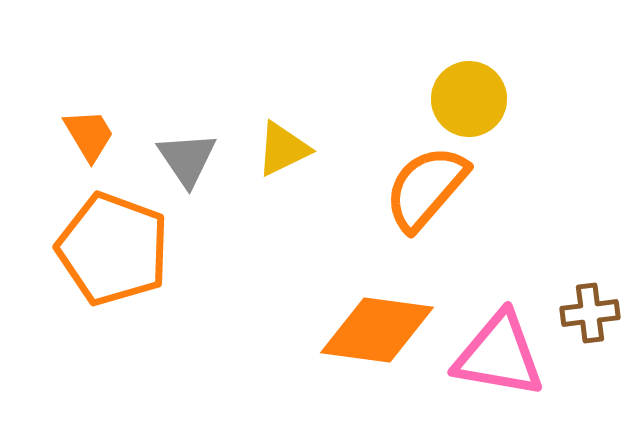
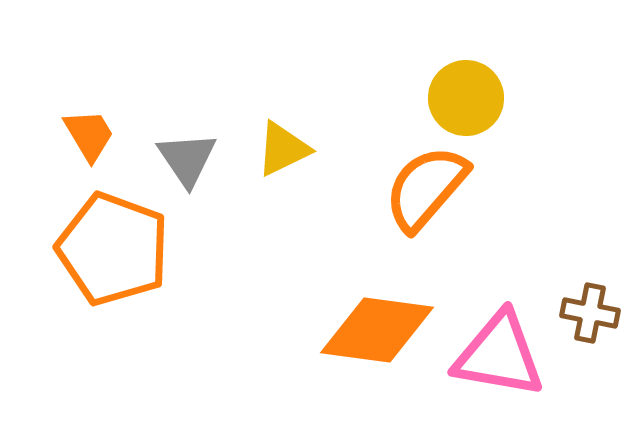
yellow circle: moved 3 px left, 1 px up
brown cross: rotated 18 degrees clockwise
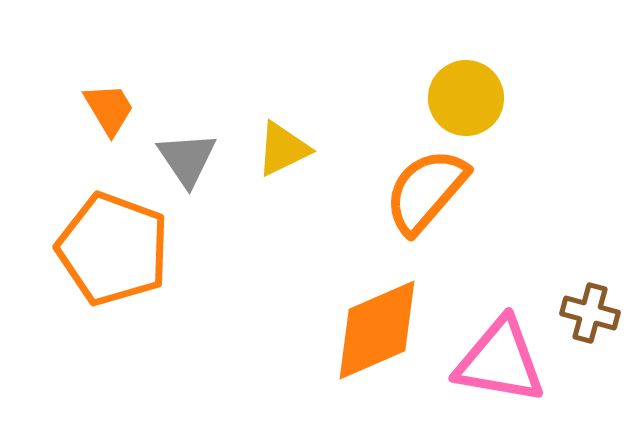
orange trapezoid: moved 20 px right, 26 px up
orange semicircle: moved 3 px down
brown cross: rotated 4 degrees clockwise
orange diamond: rotated 31 degrees counterclockwise
pink triangle: moved 1 px right, 6 px down
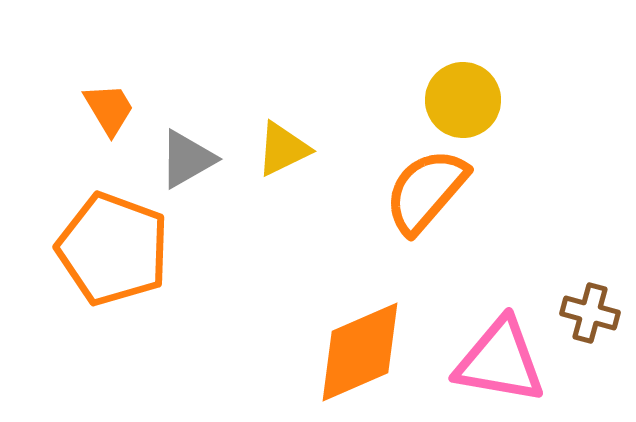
yellow circle: moved 3 px left, 2 px down
gray triangle: rotated 34 degrees clockwise
orange diamond: moved 17 px left, 22 px down
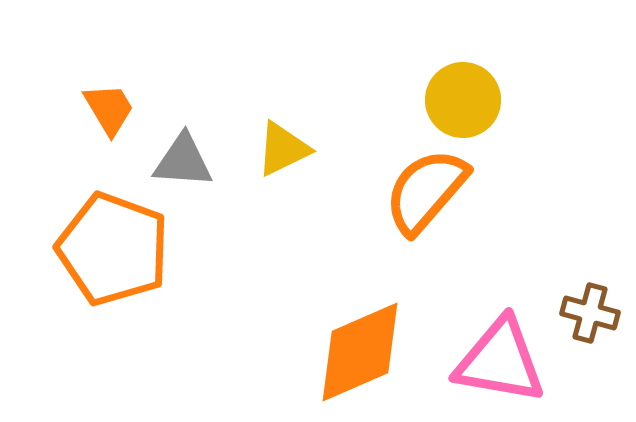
gray triangle: moved 4 px left, 2 px down; rotated 34 degrees clockwise
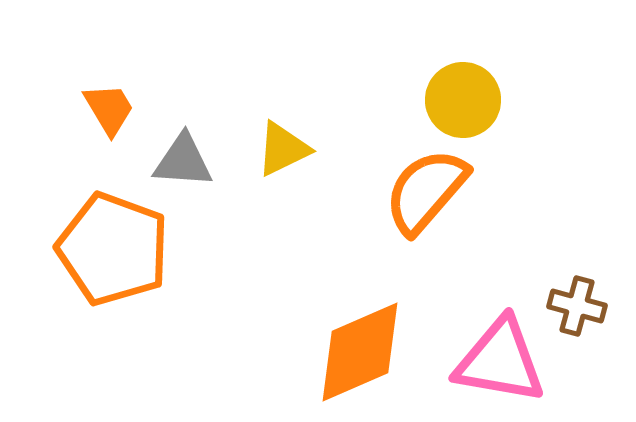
brown cross: moved 13 px left, 7 px up
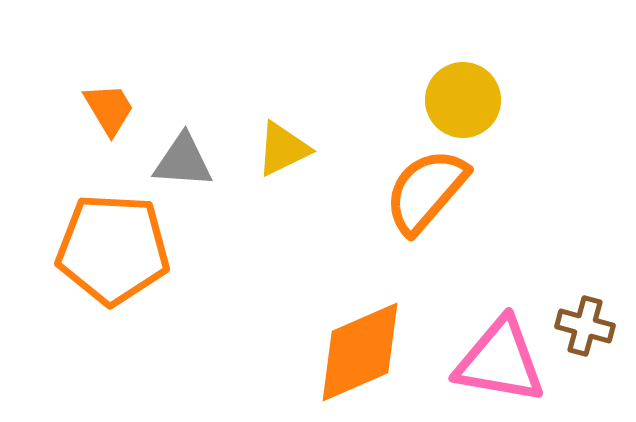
orange pentagon: rotated 17 degrees counterclockwise
brown cross: moved 8 px right, 20 px down
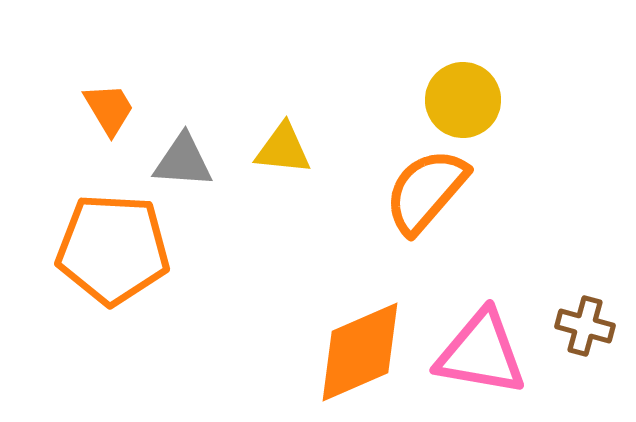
yellow triangle: rotated 32 degrees clockwise
pink triangle: moved 19 px left, 8 px up
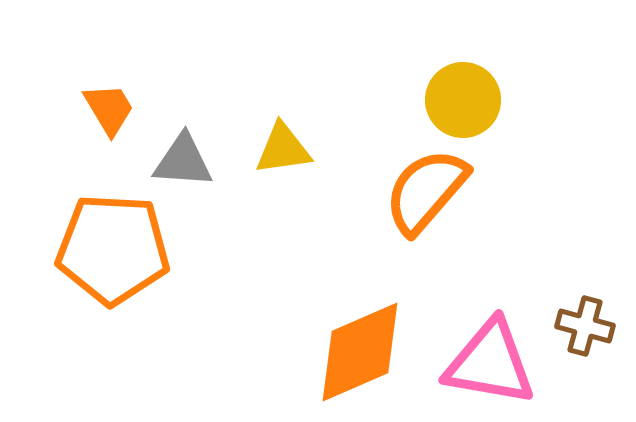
yellow triangle: rotated 14 degrees counterclockwise
pink triangle: moved 9 px right, 10 px down
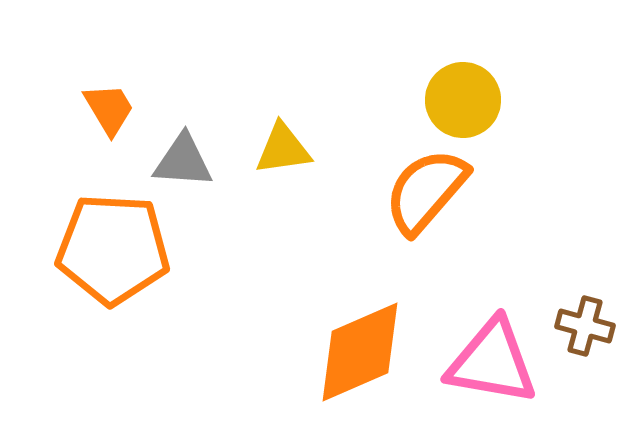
pink triangle: moved 2 px right, 1 px up
